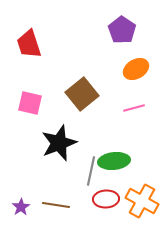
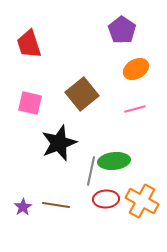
pink line: moved 1 px right, 1 px down
purple star: moved 2 px right
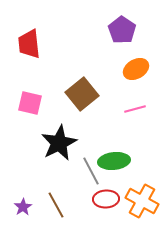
red trapezoid: rotated 12 degrees clockwise
black star: rotated 6 degrees counterclockwise
gray line: rotated 40 degrees counterclockwise
brown line: rotated 52 degrees clockwise
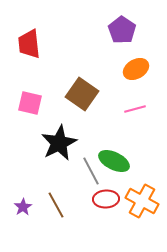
brown square: rotated 16 degrees counterclockwise
green ellipse: rotated 32 degrees clockwise
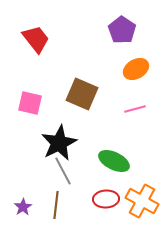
red trapezoid: moved 7 px right, 5 px up; rotated 148 degrees clockwise
brown square: rotated 12 degrees counterclockwise
gray line: moved 28 px left
brown line: rotated 36 degrees clockwise
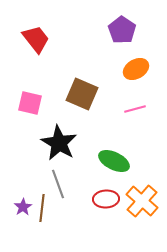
black star: rotated 15 degrees counterclockwise
gray line: moved 5 px left, 13 px down; rotated 8 degrees clockwise
orange cross: rotated 12 degrees clockwise
brown line: moved 14 px left, 3 px down
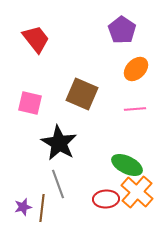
orange ellipse: rotated 15 degrees counterclockwise
pink line: rotated 10 degrees clockwise
green ellipse: moved 13 px right, 4 px down
orange cross: moved 5 px left, 9 px up
purple star: rotated 18 degrees clockwise
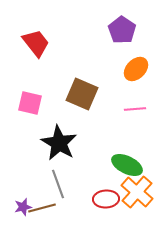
red trapezoid: moved 4 px down
brown line: rotated 68 degrees clockwise
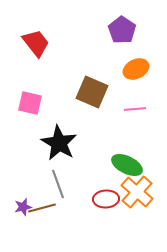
orange ellipse: rotated 20 degrees clockwise
brown square: moved 10 px right, 2 px up
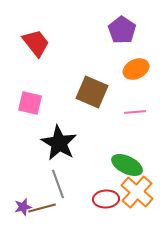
pink line: moved 3 px down
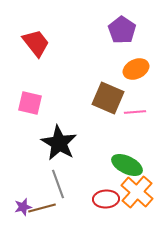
brown square: moved 16 px right, 6 px down
